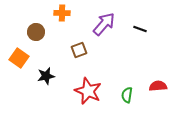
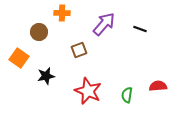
brown circle: moved 3 px right
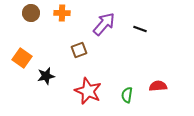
brown circle: moved 8 px left, 19 px up
orange square: moved 3 px right
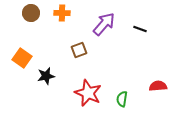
red star: moved 2 px down
green semicircle: moved 5 px left, 4 px down
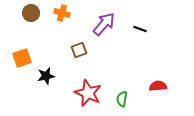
orange cross: rotated 14 degrees clockwise
orange square: rotated 36 degrees clockwise
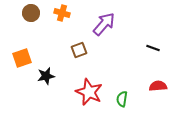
black line: moved 13 px right, 19 px down
red star: moved 1 px right, 1 px up
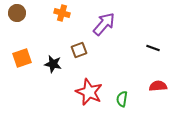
brown circle: moved 14 px left
black star: moved 7 px right, 12 px up; rotated 24 degrees clockwise
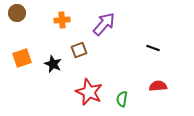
orange cross: moved 7 px down; rotated 21 degrees counterclockwise
black star: rotated 12 degrees clockwise
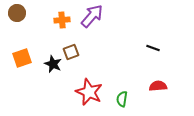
purple arrow: moved 12 px left, 8 px up
brown square: moved 8 px left, 2 px down
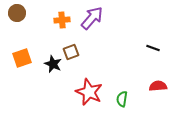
purple arrow: moved 2 px down
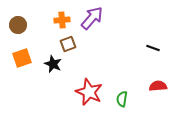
brown circle: moved 1 px right, 12 px down
brown square: moved 3 px left, 8 px up
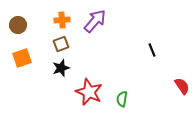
purple arrow: moved 3 px right, 3 px down
brown square: moved 7 px left
black line: moved 1 px left, 2 px down; rotated 48 degrees clockwise
black star: moved 8 px right, 4 px down; rotated 30 degrees clockwise
red semicircle: moved 24 px right; rotated 60 degrees clockwise
